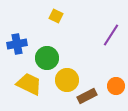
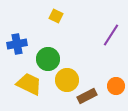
green circle: moved 1 px right, 1 px down
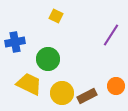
blue cross: moved 2 px left, 2 px up
yellow circle: moved 5 px left, 13 px down
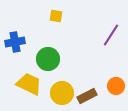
yellow square: rotated 16 degrees counterclockwise
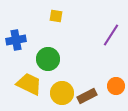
blue cross: moved 1 px right, 2 px up
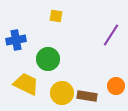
yellow trapezoid: moved 3 px left
brown rectangle: rotated 36 degrees clockwise
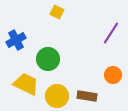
yellow square: moved 1 px right, 4 px up; rotated 16 degrees clockwise
purple line: moved 2 px up
blue cross: rotated 18 degrees counterclockwise
orange circle: moved 3 px left, 11 px up
yellow circle: moved 5 px left, 3 px down
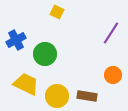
green circle: moved 3 px left, 5 px up
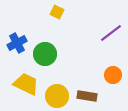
purple line: rotated 20 degrees clockwise
blue cross: moved 1 px right, 3 px down
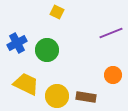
purple line: rotated 15 degrees clockwise
green circle: moved 2 px right, 4 px up
brown rectangle: moved 1 px left, 1 px down
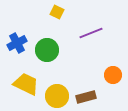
purple line: moved 20 px left
brown rectangle: rotated 24 degrees counterclockwise
